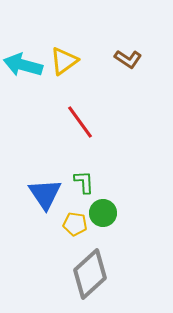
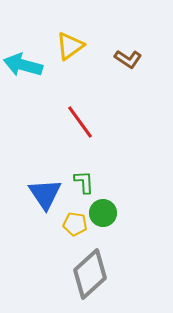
yellow triangle: moved 6 px right, 15 px up
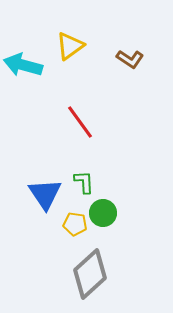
brown L-shape: moved 2 px right
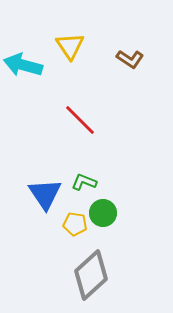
yellow triangle: rotated 28 degrees counterclockwise
red line: moved 2 px up; rotated 9 degrees counterclockwise
green L-shape: rotated 65 degrees counterclockwise
gray diamond: moved 1 px right, 1 px down
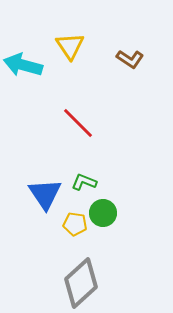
red line: moved 2 px left, 3 px down
gray diamond: moved 10 px left, 8 px down
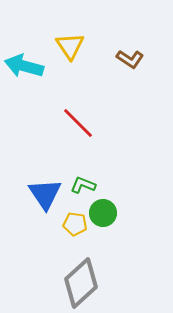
cyan arrow: moved 1 px right, 1 px down
green L-shape: moved 1 px left, 3 px down
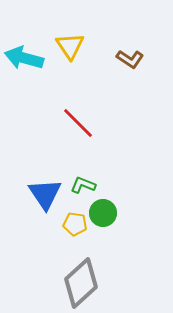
cyan arrow: moved 8 px up
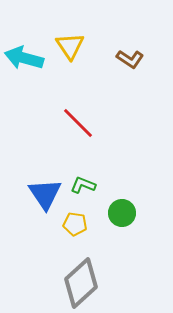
green circle: moved 19 px right
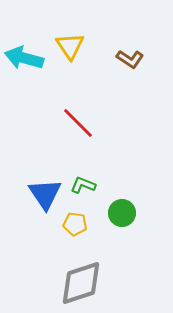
gray diamond: rotated 24 degrees clockwise
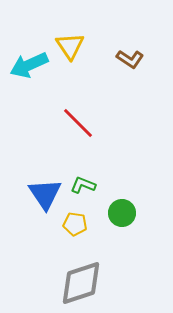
cyan arrow: moved 5 px right, 7 px down; rotated 39 degrees counterclockwise
